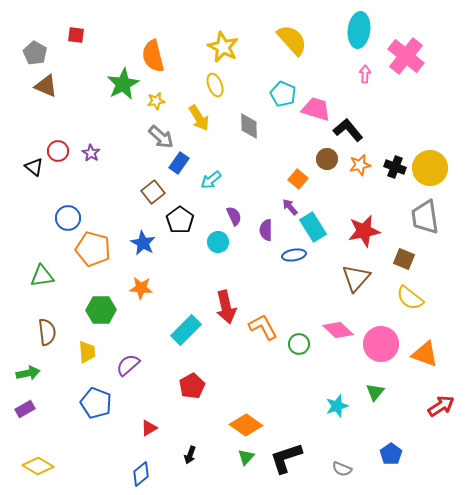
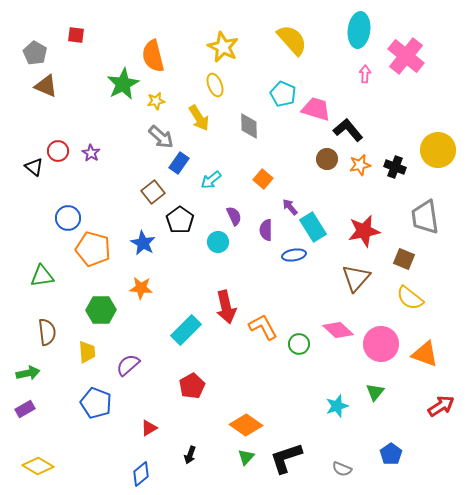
yellow circle at (430, 168): moved 8 px right, 18 px up
orange square at (298, 179): moved 35 px left
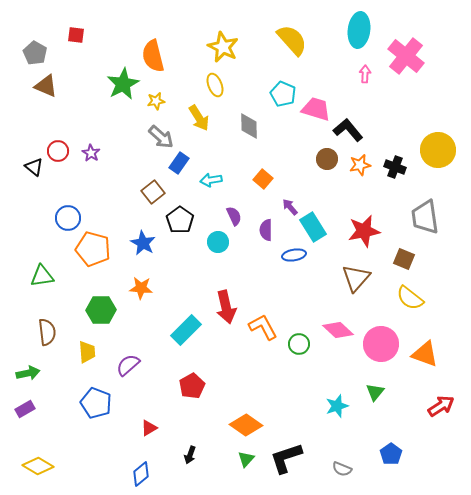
cyan arrow at (211, 180): rotated 30 degrees clockwise
green triangle at (246, 457): moved 2 px down
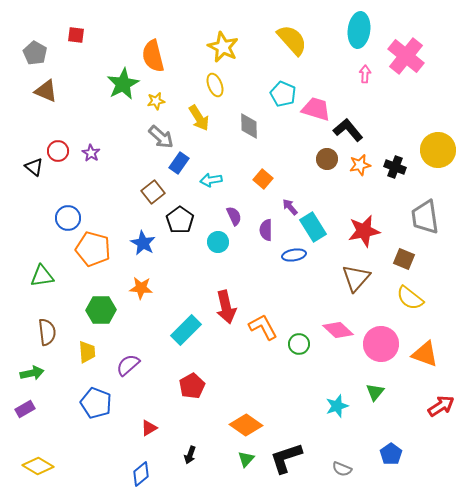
brown triangle at (46, 86): moved 5 px down
green arrow at (28, 373): moved 4 px right
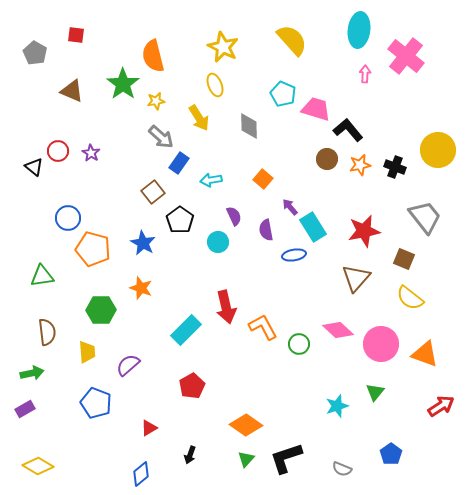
green star at (123, 84): rotated 8 degrees counterclockwise
brown triangle at (46, 91): moved 26 px right
gray trapezoid at (425, 217): rotated 150 degrees clockwise
purple semicircle at (266, 230): rotated 10 degrees counterclockwise
orange star at (141, 288): rotated 15 degrees clockwise
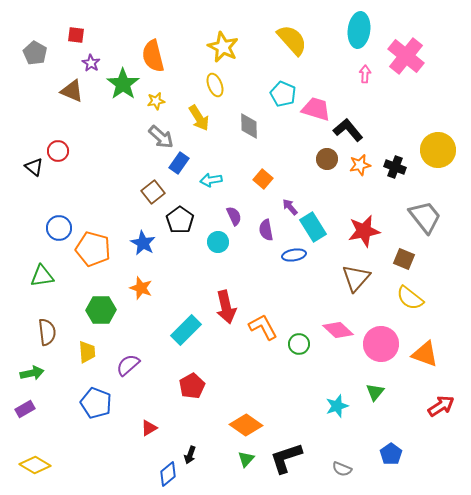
purple star at (91, 153): moved 90 px up
blue circle at (68, 218): moved 9 px left, 10 px down
yellow diamond at (38, 466): moved 3 px left, 1 px up
blue diamond at (141, 474): moved 27 px right
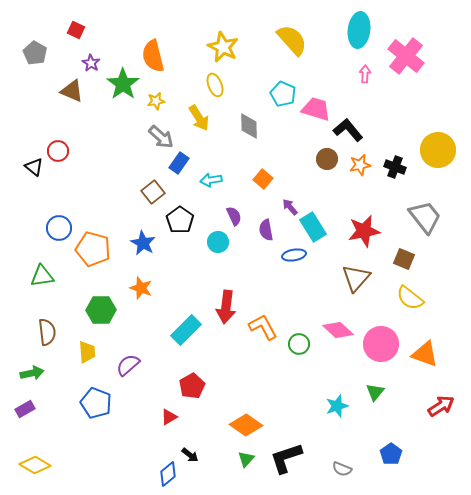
red square at (76, 35): moved 5 px up; rotated 18 degrees clockwise
red arrow at (226, 307): rotated 20 degrees clockwise
red triangle at (149, 428): moved 20 px right, 11 px up
black arrow at (190, 455): rotated 72 degrees counterclockwise
